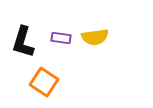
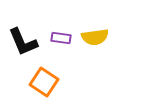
black L-shape: rotated 40 degrees counterclockwise
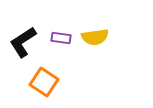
black L-shape: rotated 80 degrees clockwise
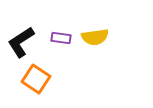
black L-shape: moved 2 px left
orange square: moved 8 px left, 3 px up
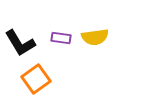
black L-shape: moved 1 px left, 1 px down; rotated 88 degrees counterclockwise
orange square: rotated 20 degrees clockwise
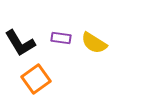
yellow semicircle: moved 1 px left, 6 px down; rotated 40 degrees clockwise
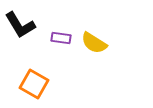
black L-shape: moved 18 px up
orange square: moved 2 px left, 5 px down; rotated 24 degrees counterclockwise
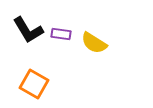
black L-shape: moved 8 px right, 5 px down
purple rectangle: moved 4 px up
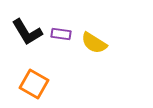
black L-shape: moved 1 px left, 2 px down
